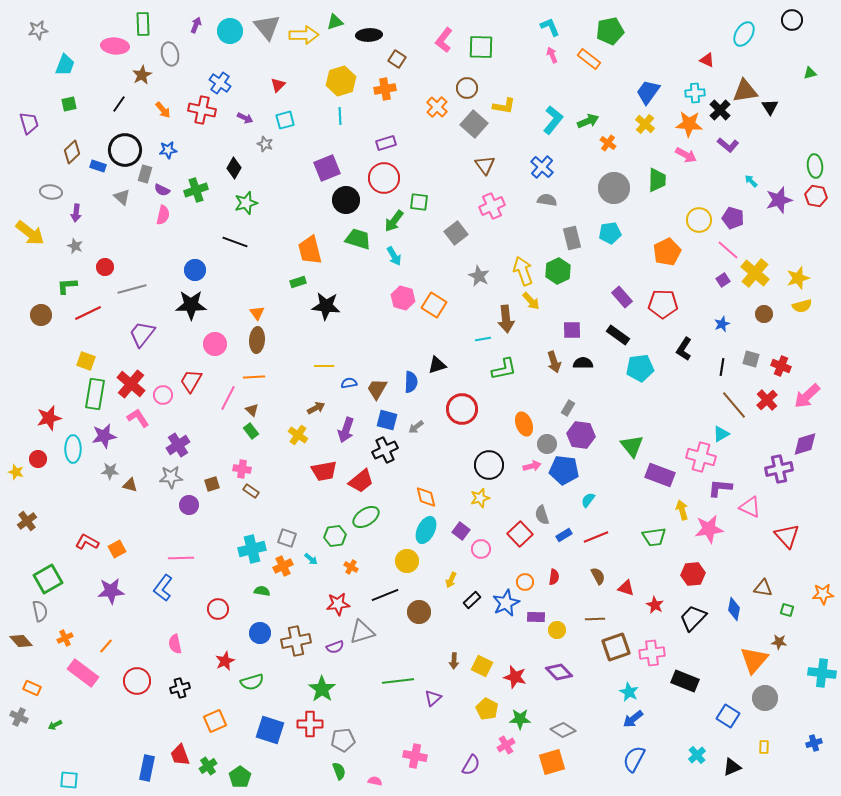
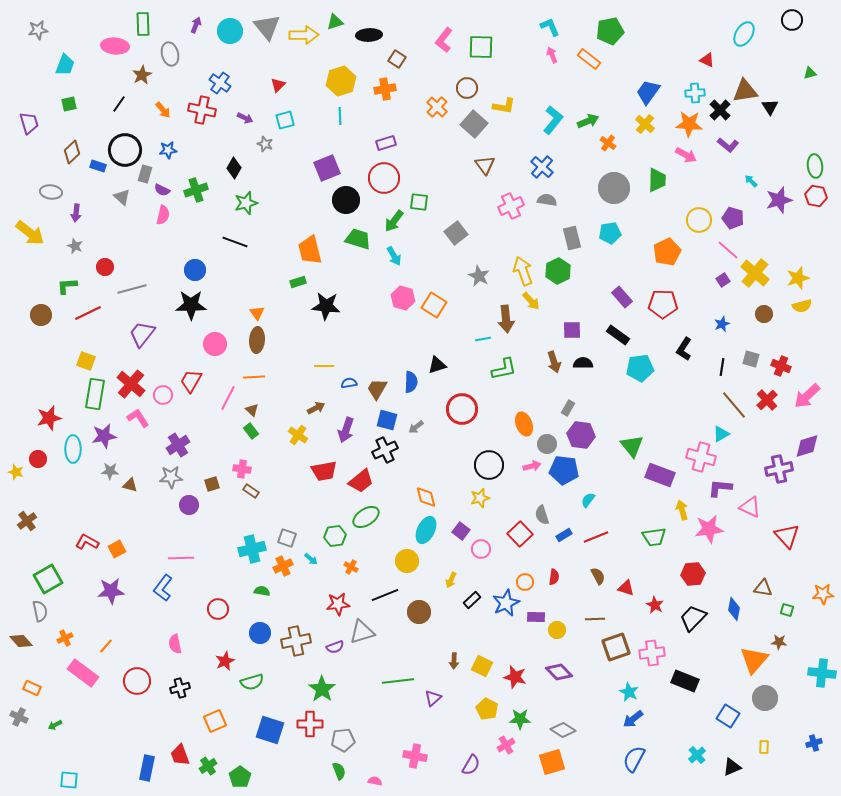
pink cross at (492, 206): moved 19 px right
purple diamond at (805, 444): moved 2 px right, 2 px down
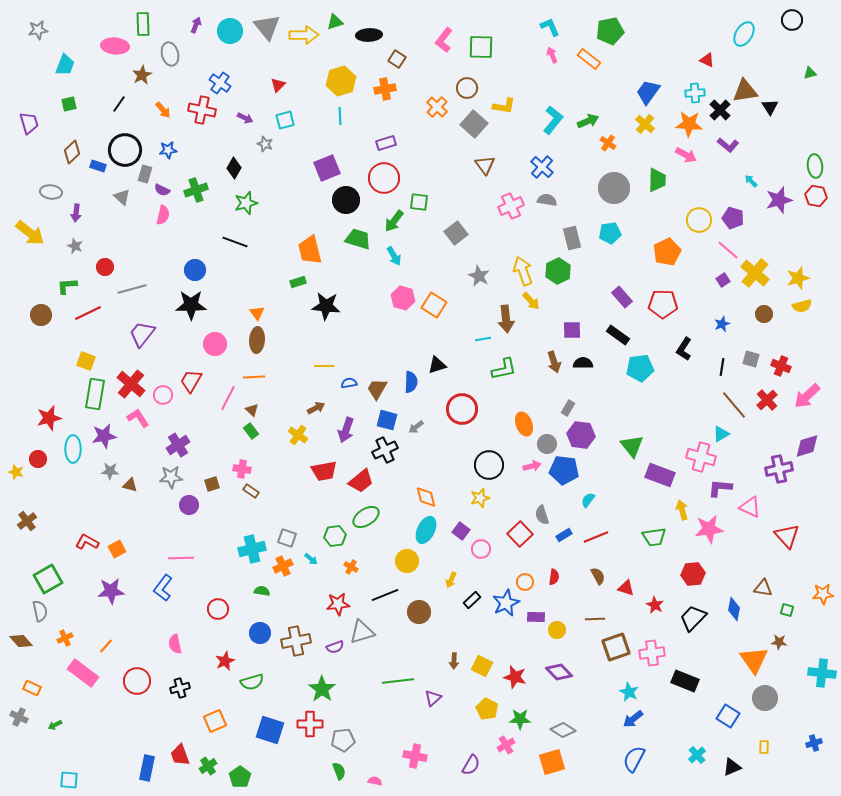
orange triangle at (754, 660): rotated 16 degrees counterclockwise
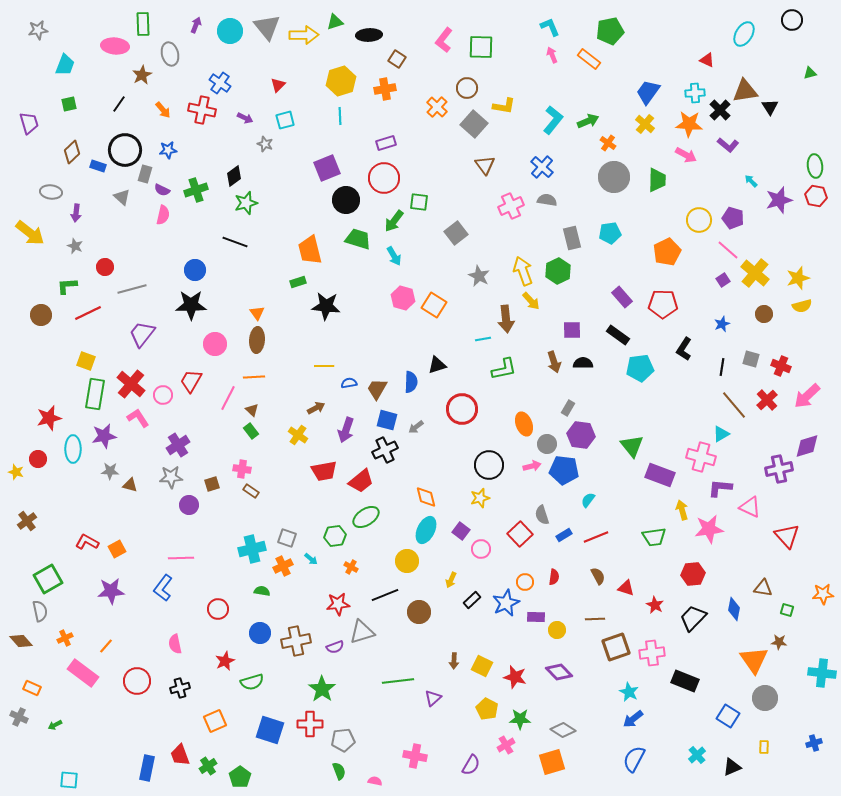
black diamond at (234, 168): moved 8 px down; rotated 25 degrees clockwise
gray circle at (614, 188): moved 11 px up
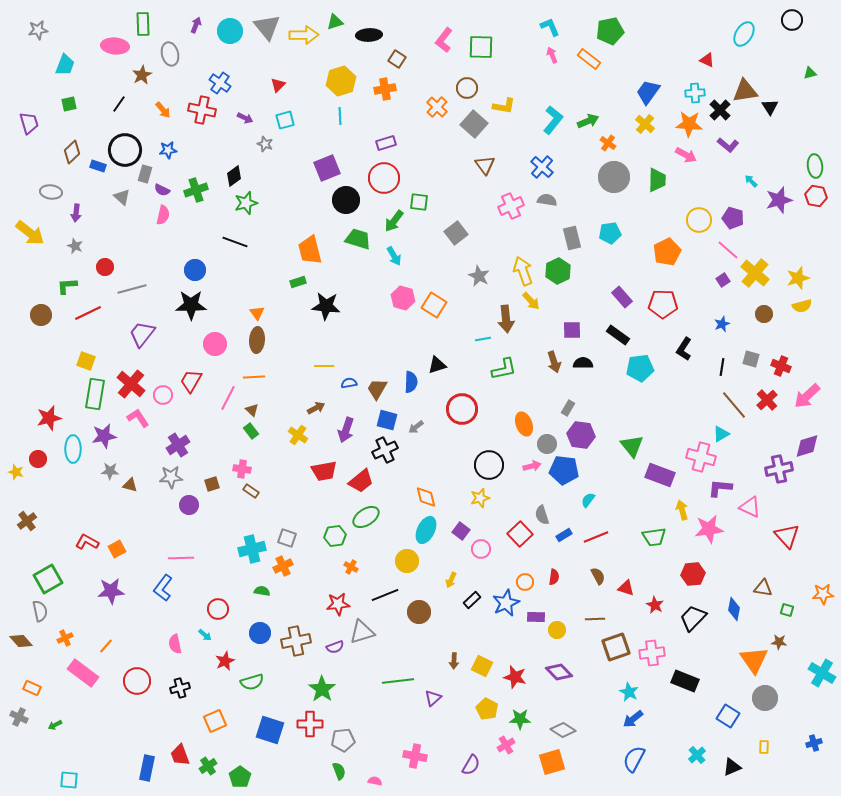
cyan arrow at (311, 559): moved 106 px left, 76 px down
cyan cross at (822, 673): rotated 24 degrees clockwise
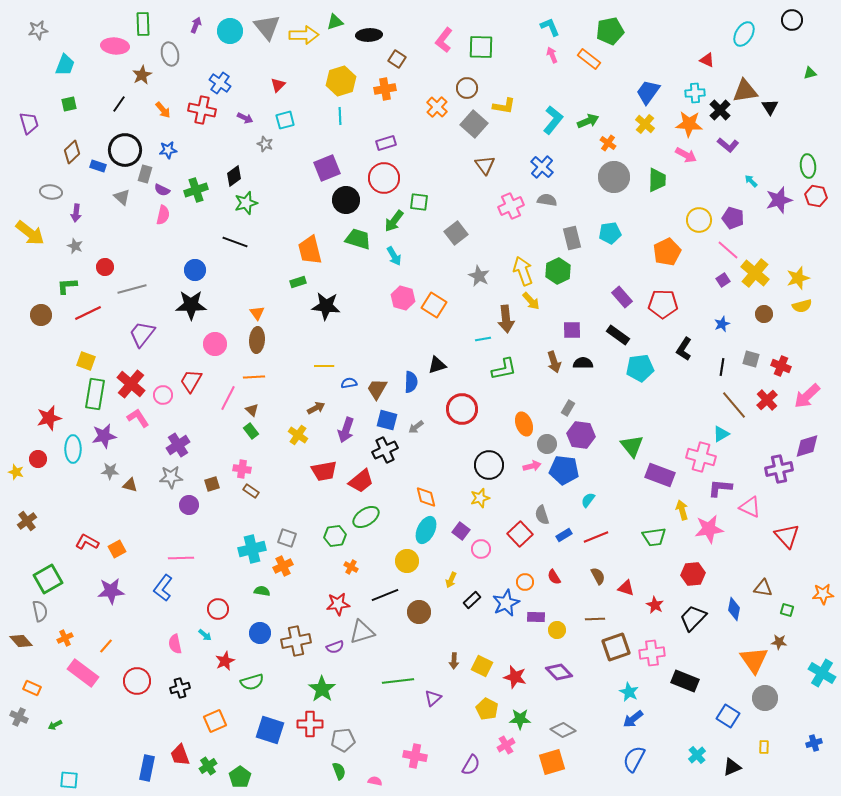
green ellipse at (815, 166): moved 7 px left
red semicircle at (554, 577): rotated 140 degrees clockwise
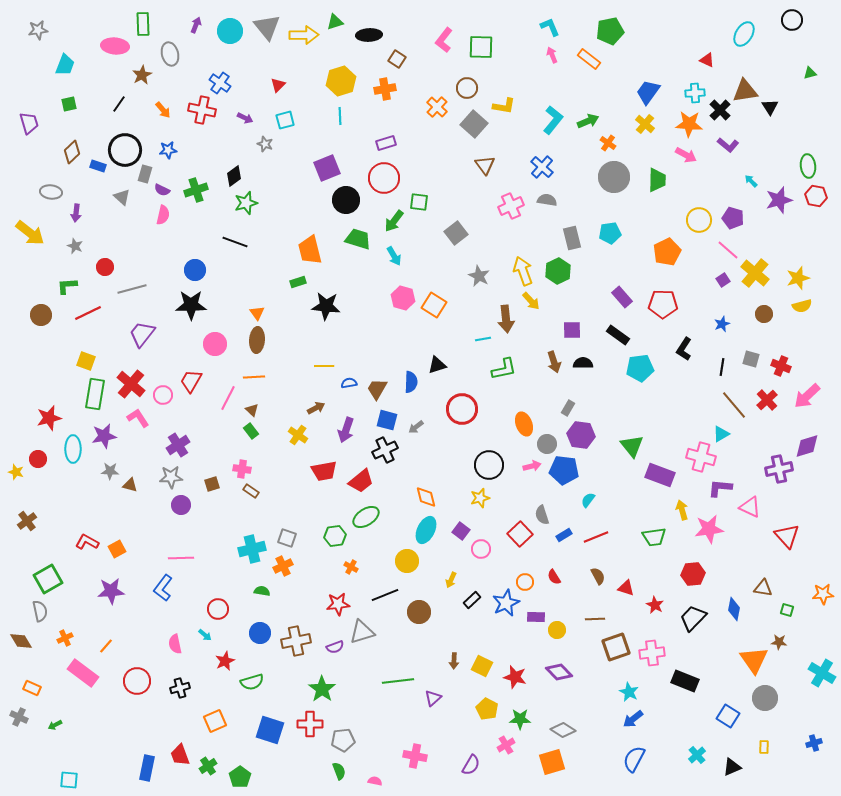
purple circle at (189, 505): moved 8 px left
brown diamond at (21, 641): rotated 10 degrees clockwise
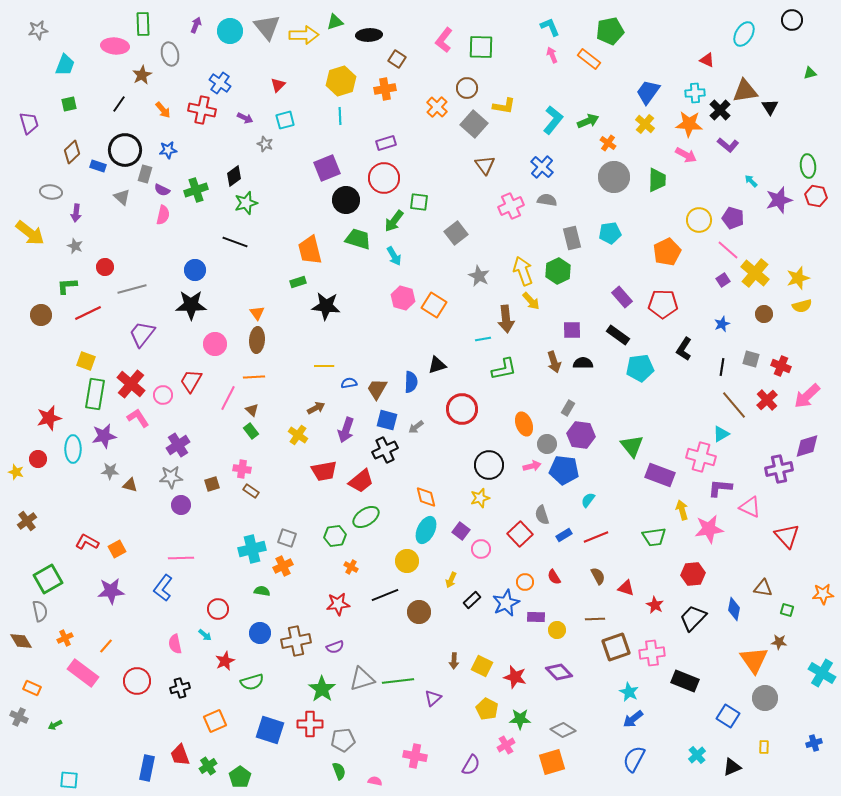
gray triangle at (362, 632): moved 47 px down
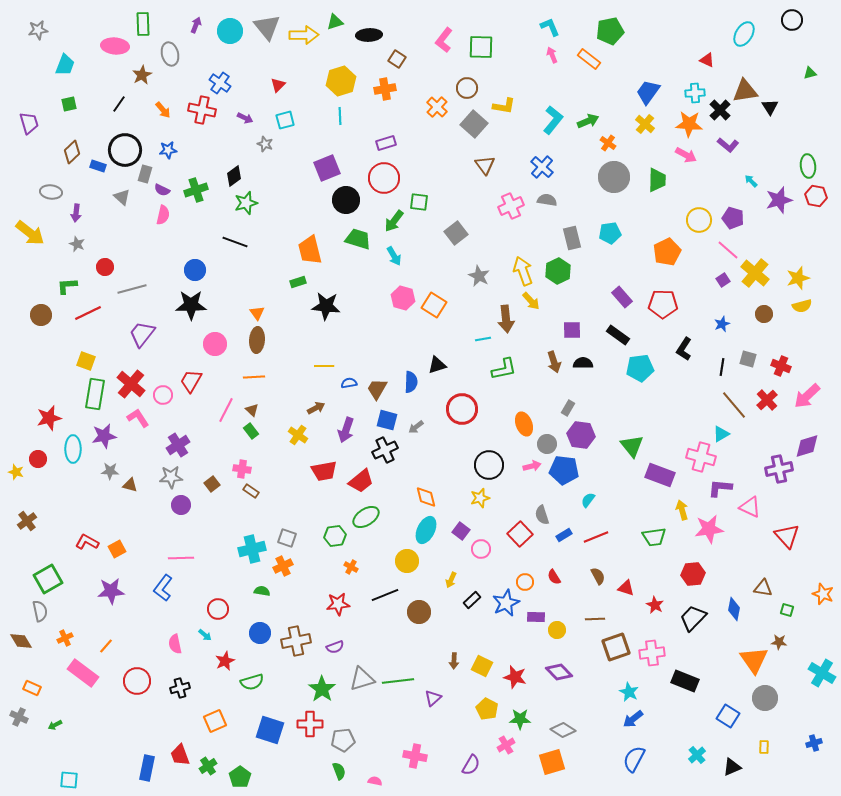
gray star at (75, 246): moved 2 px right, 2 px up
gray square at (751, 359): moved 3 px left
pink line at (228, 398): moved 2 px left, 12 px down
brown square at (212, 484): rotated 21 degrees counterclockwise
orange star at (823, 594): rotated 25 degrees clockwise
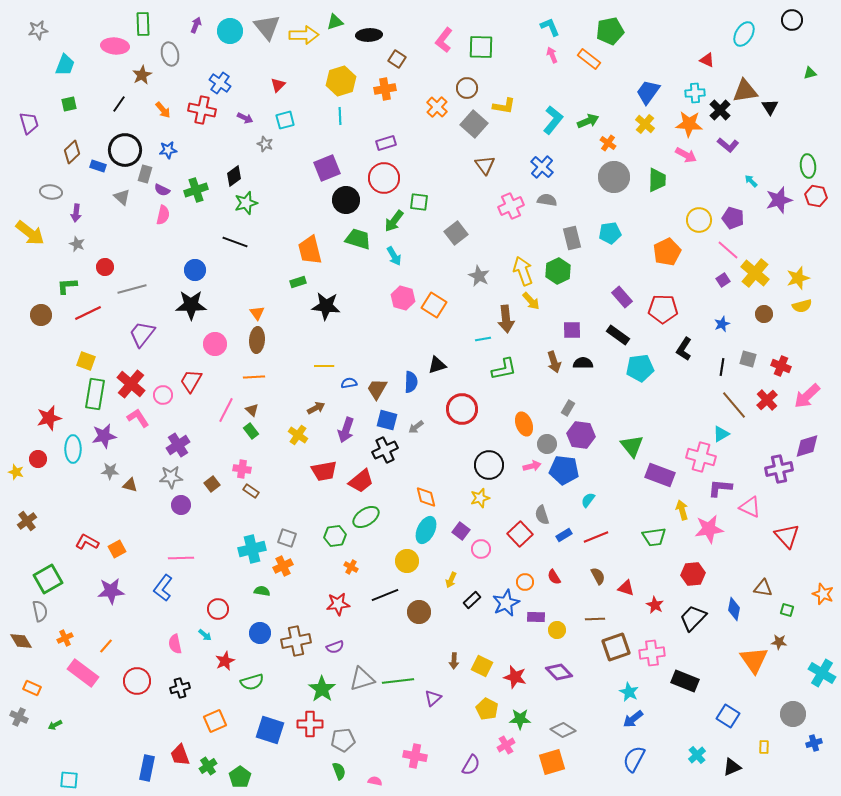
red pentagon at (663, 304): moved 5 px down
gray circle at (765, 698): moved 28 px right, 16 px down
